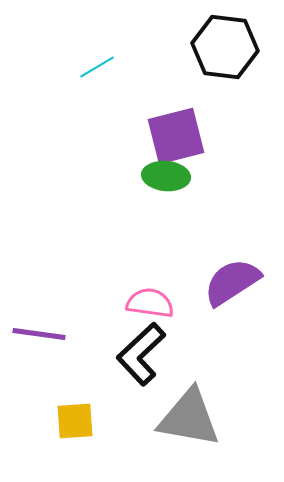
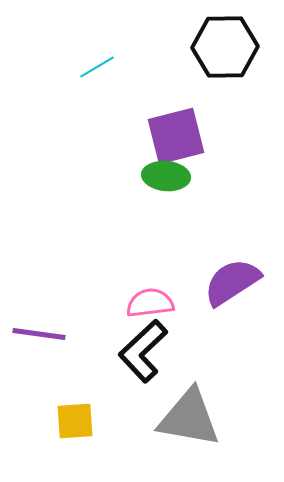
black hexagon: rotated 8 degrees counterclockwise
pink semicircle: rotated 15 degrees counterclockwise
black L-shape: moved 2 px right, 3 px up
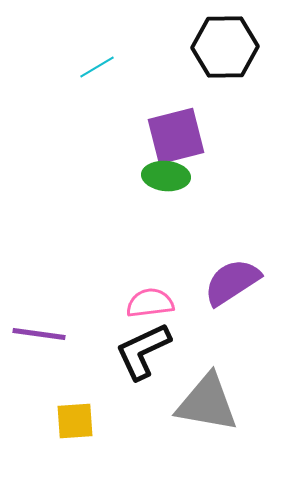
black L-shape: rotated 18 degrees clockwise
gray triangle: moved 18 px right, 15 px up
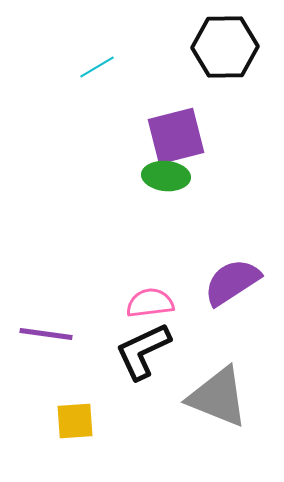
purple line: moved 7 px right
gray triangle: moved 11 px right, 6 px up; rotated 12 degrees clockwise
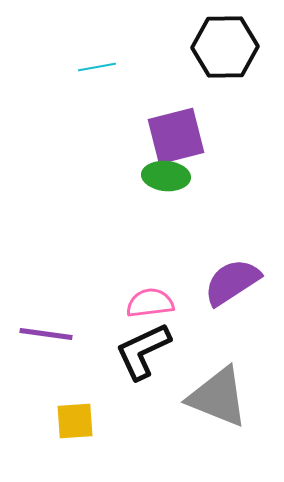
cyan line: rotated 21 degrees clockwise
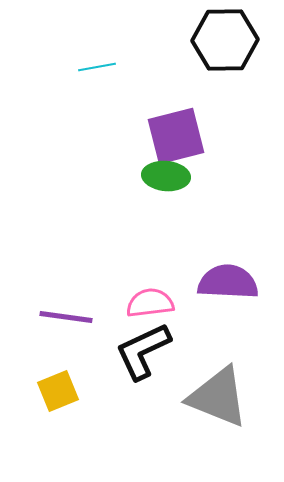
black hexagon: moved 7 px up
purple semicircle: moved 4 px left; rotated 36 degrees clockwise
purple line: moved 20 px right, 17 px up
yellow square: moved 17 px left, 30 px up; rotated 18 degrees counterclockwise
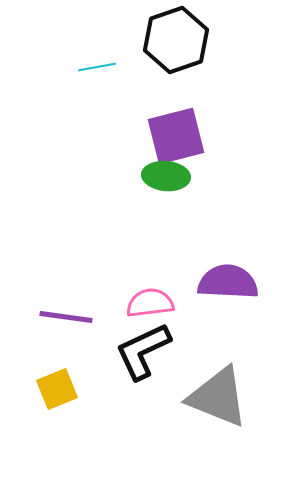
black hexagon: moved 49 px left; rotated 18 degrees counterclockwise
yellow square: moved 1 px left, 2 px up
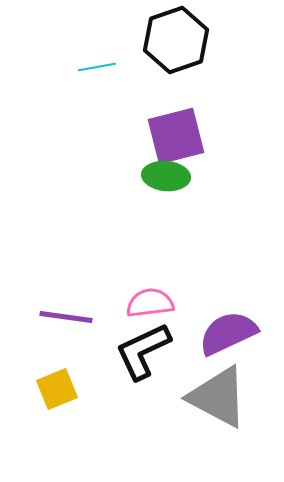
purple semicircle: moved 51 px down; rotated 28 degrees counterclockwise
gray triangle: rotated 6 degrees clockwise
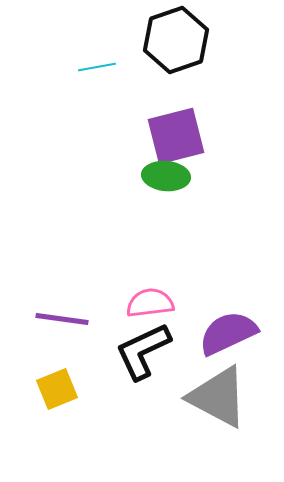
purple line: moved 4 px left, 2 px down
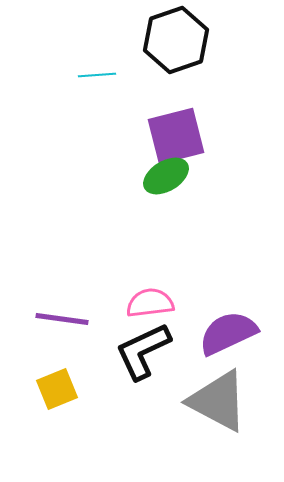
cyan line: moved 8 px down; rotated 6 degrees clockwise
green ellipse: rotated 36 degrees counterclockwise
gray triangle: moved 4 px down
